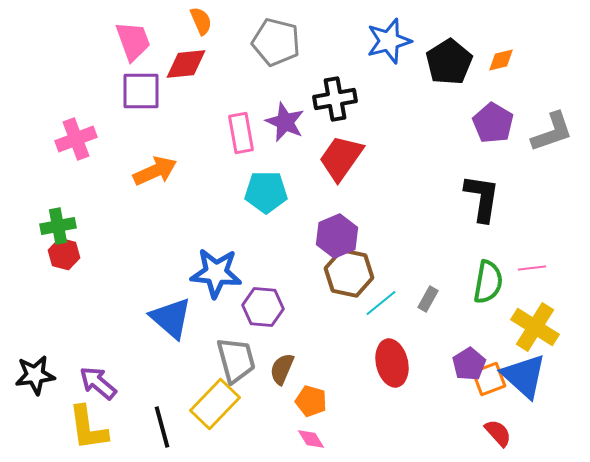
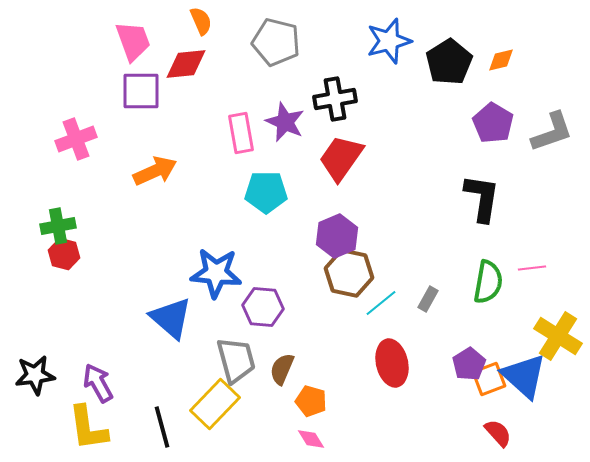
yellow cross at (535, 327): moved 23 px right, 9 px down
purple arrow at (98, 383): rotated 21 degrees clockwise
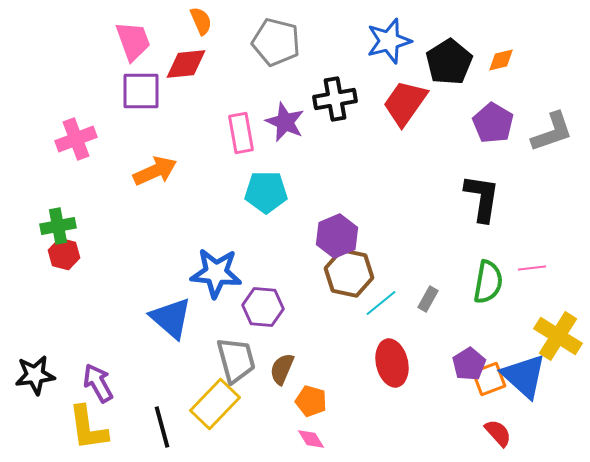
red trapezoid at (341, 158): moved 64 px right, 55 px up
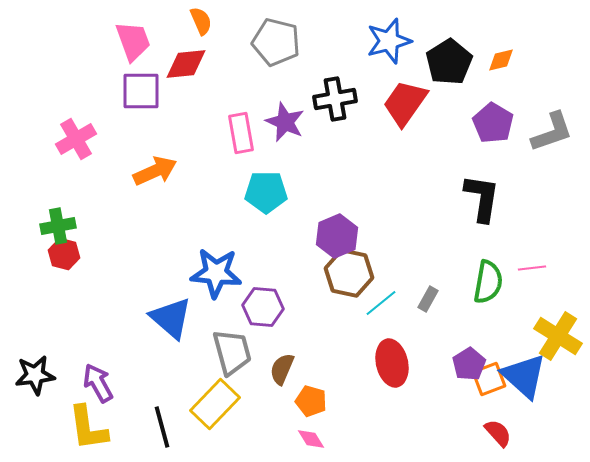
pink cross at (76, 139): rotated 9 degrees counterclockwise
gray trapezoid at (236, 360): moved 4 px left, 8 px up
